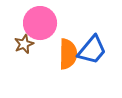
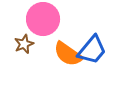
pink circle: moved 3 px right, 4 px up
orange semicircle: rotated 124 degrees clockwise
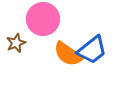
brown star: moved 8 px left, 1 px up
blue trapezoid: rotated 12 degrees clockwise
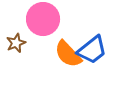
orange semicircle: rotated 12 degrees clockwise
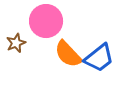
pink circle: moved 3 px right, 2 px down
blue trapezoid: moved 7 px right, 8 px down
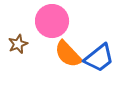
pink circle: moved 6 px right
brown star: moved 2 px right, 1 px down
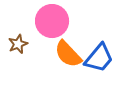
blue trapezoid: rotated 12 degrees counterclockwise
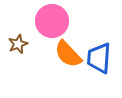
blue trapezoid: rotated 144 degrees clockwise
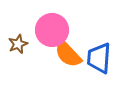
pink circle: moved 9 px down
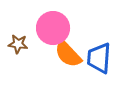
pink circle: moved 1 px right, 2 px up
brown star: rotated 30 degrees clockwise
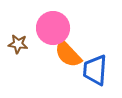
blue trapezoid: moved 4 px left, 12 px down
